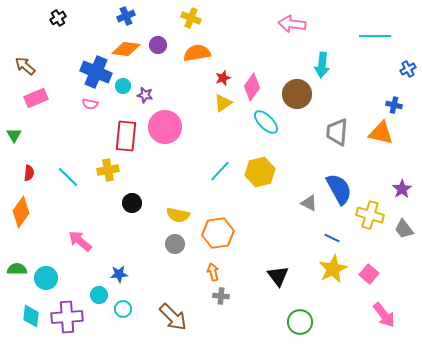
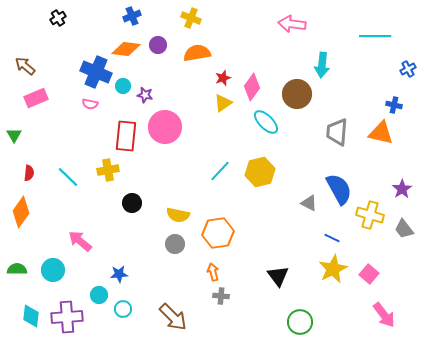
blue cross at (126, 16): moved 6 px right
cyan circle at (46, 278): moved 7 px right, 8 px up
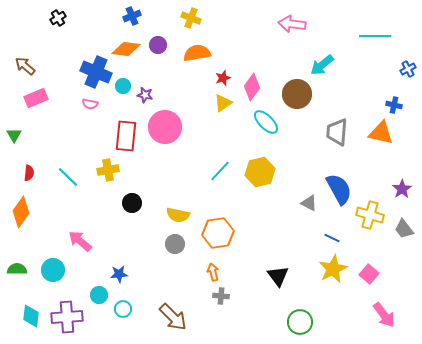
cyan arrow at (322, 65): rotated 45 degrees clockwise
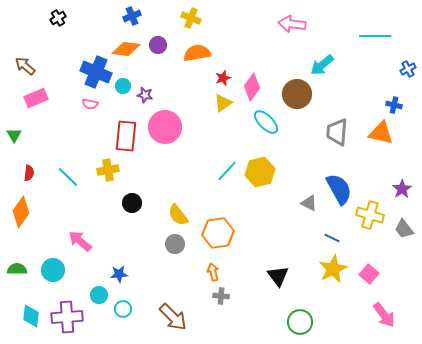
cyan line at (220, 171): moved 7 px right
yellow semicircle at (178, 215): rotated 40 degrees clockwise
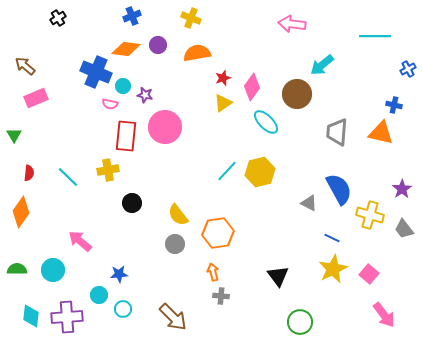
pink semicircle at (90, 104): moved 20 px right
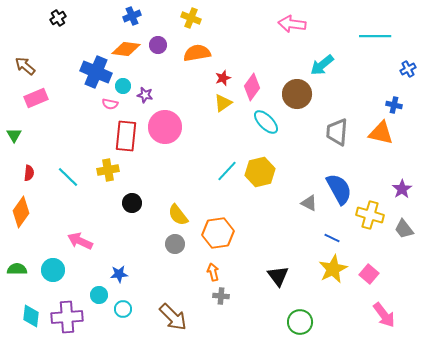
pink arrow at (80, 241): rotated 15 degrees counterclockwise
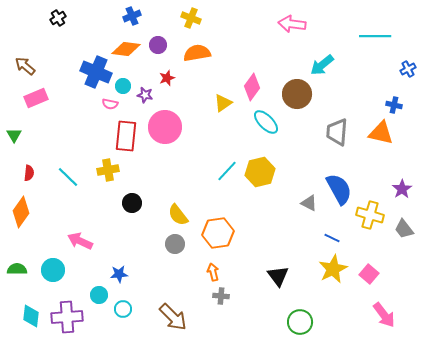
red star at (223, 78): moved 56 px left
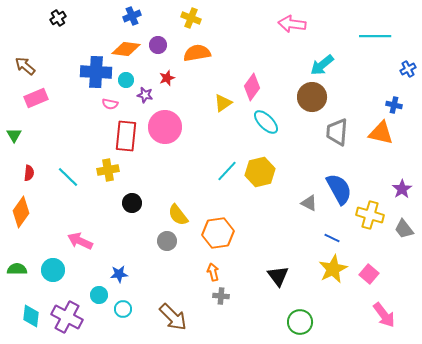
blue cross at (96, 72): rotated 20 degrees counterclockwise
cyan circle at (123, 86): moved 3 px right, 6 px up
brown circle at (297, 94): moved 15 px right, 3 px down
gray circle at (175, 244): moved 8 px left, 3 px up
purple cross at (67, 317): rotated 32 degrees clockwise
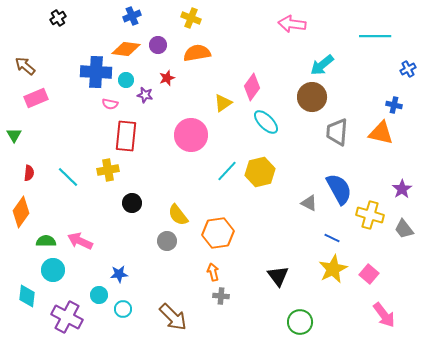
pink circle at (165, 127): moved 26 px right, 8 px down
green semicircle at (17, 269): moved 29 px right, 28 px up
cyan diamond at (31, 316): moved 4 px left, 20 px up
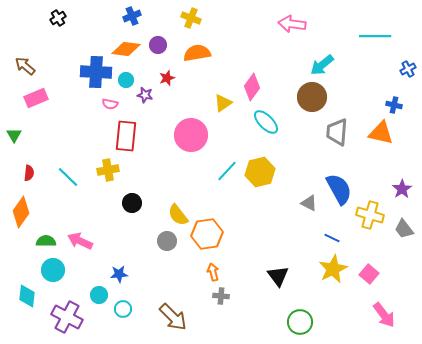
orange hexagon at (218, 233): moved 11 px left, 1 px down
